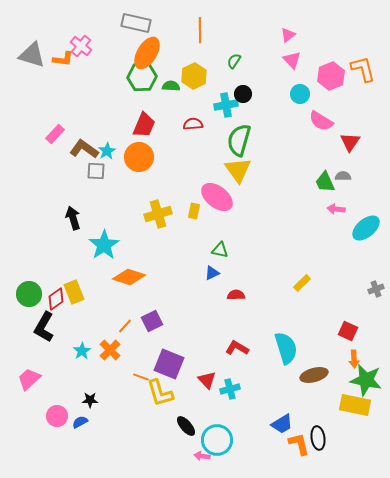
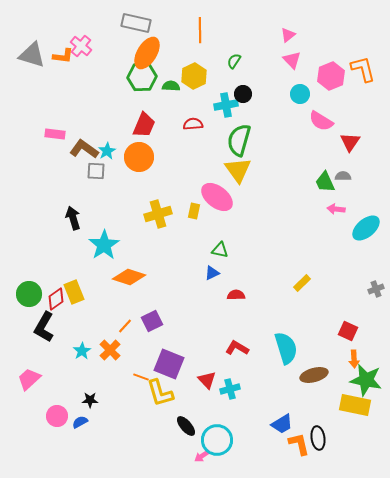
orange L-shape at (63, 59): moved 3 px up
pink rectangle at (55, 134): rotated 54 degrees clockwise
pink arrow at (202, 456): rotated 42 degrees counterclockwise
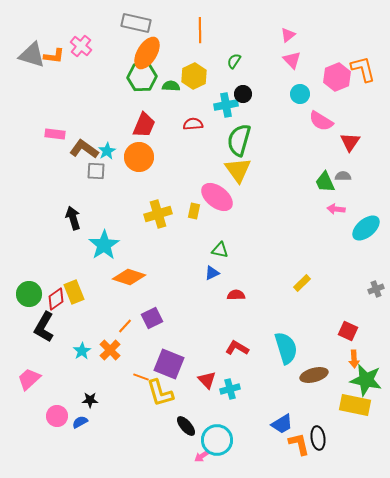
orange L-shape at (63, 56): moved 9 px left
pink hexagon at (331, 76): moved 6 px right, 1 px down
purple square at (152, 321): moved 3 px up
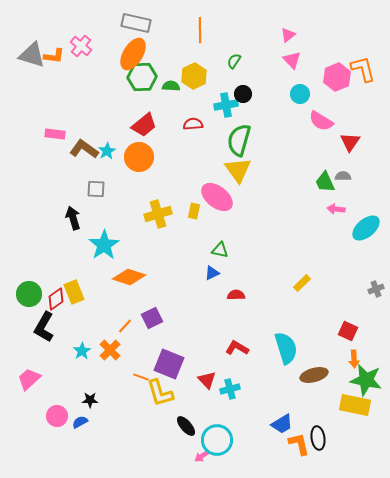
orange ellipse at (147, 53): moved 14 px left, 1 px down
red trapezoid at (144, 125): rotated 28 degrees clockwise
gray square at (96, 171): moved 18 px down
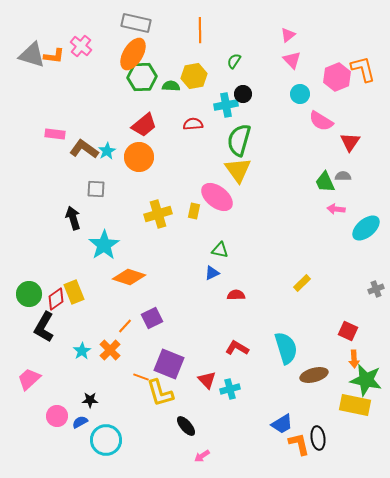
yellow hexagon at (194, 76): rotated 15 degrees clockwise
cyan circle at (217, 440): moved 111 px left
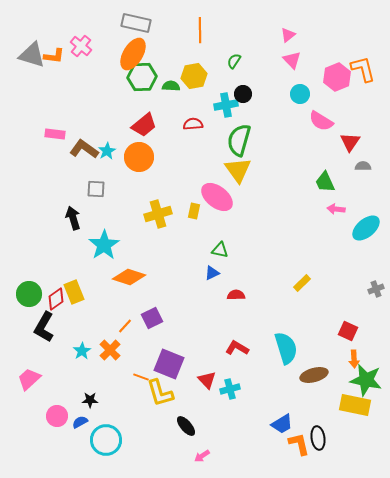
gray semicircle at (343, 176): moved 20 px right, 10 px up
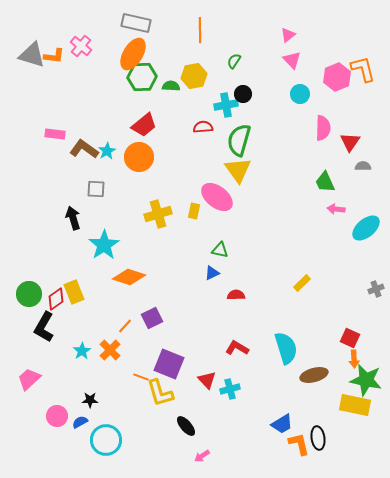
pink semicircle at (321, 121): moved 2 px right, 7 px down; rotated 120 degrees counterclockwise
red semicircle at (193, 124): moved 10 px right, 3 px down
red square at (348, 331): moved 2 px right, 7 px down
